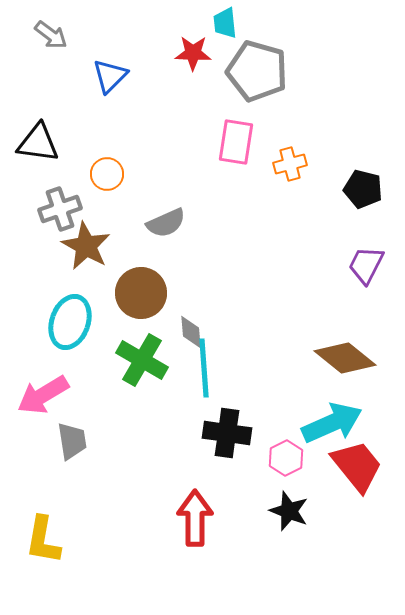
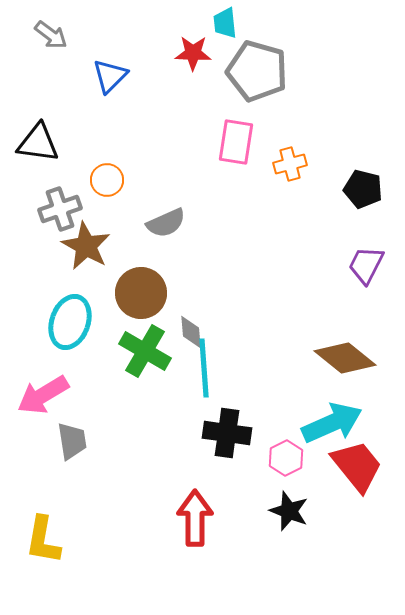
orange circle: moved 6 px down
green cross: moved 3 px right, 9 px up
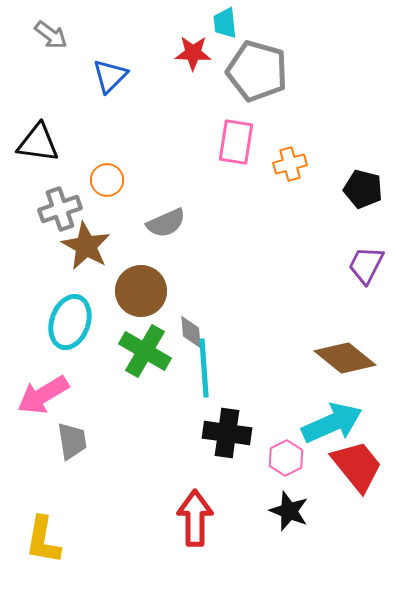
brown circle: moved 2 px up
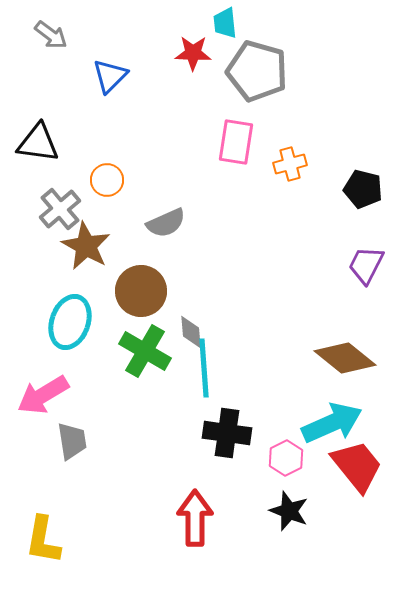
gray cross: rotated 21 degrees counterclockwise
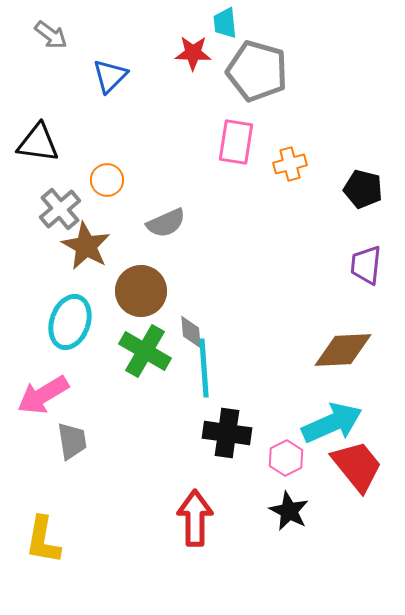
purple trapezoid: rotated 21 degrees counterclockwise
brown diamond: moved 2 px left, 8 px up; rotated 42 degrees counterclockwise
black star: rotated 6 degrees clockwise
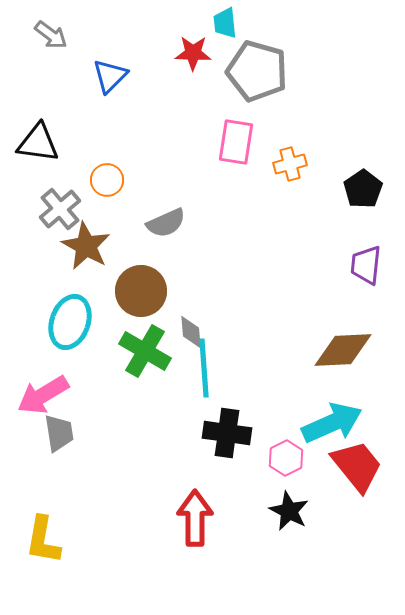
black pentagon: rotated 24 degrees clockwise
gray trapezoid: moved 13 px left, 8 px up
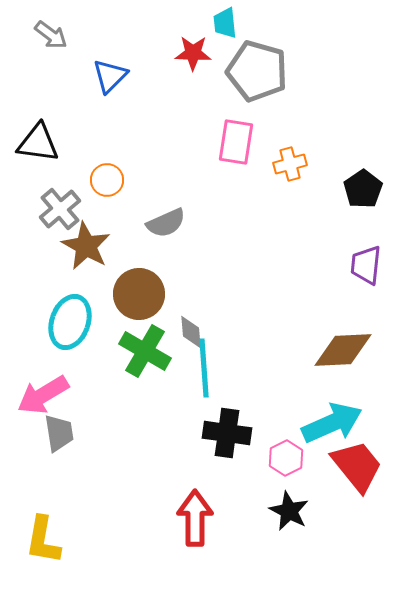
brown circle: moved 2 px left, 3 px down
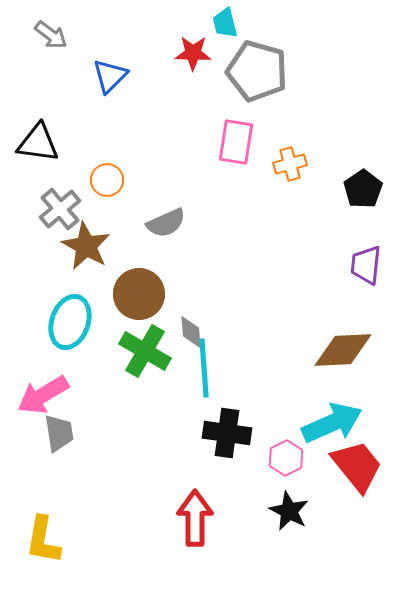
cyan trapezoid: rotated 8 degrees counterclockwise
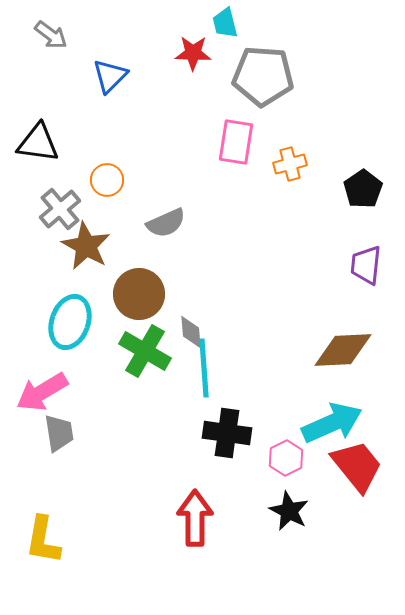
gray pentagon: moved 6 px right, 5 px down; rotated 12 degrees counterclockwise
pink arrow: moved 1 px left, 3 px up
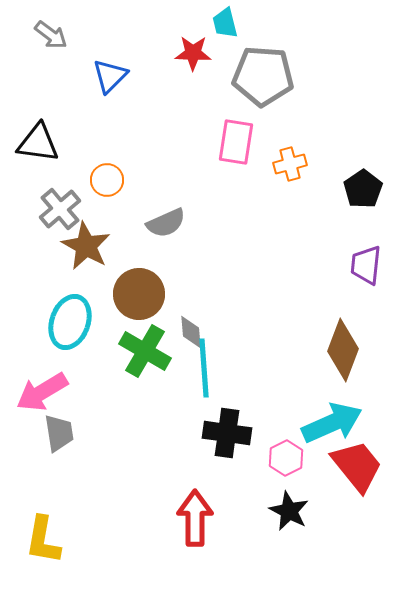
brown diamond: rotated 66 degrees counterclockwise
